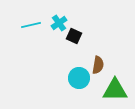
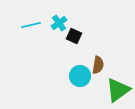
cyan circle: moved 1 px right, 2 px up
green triangle: moved 3 px right; rotated 36 degrees counterclockwise
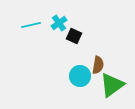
green triangle: moved 6 px left, 5 px up
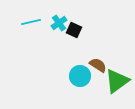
cyan line: moved 3 px up
black square: moved 6 px up
brown semicircle: rotated 66 degrees counterclockwise
green triangle: moved 5 px right, 4 px up
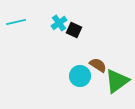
cyan line: moved 15 px left
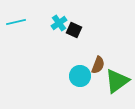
brown semicircle: rotated 78 degrees clockwise
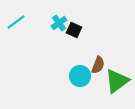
cyan line: rotated 24 degrees counterclockwise
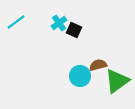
brown semicircle: rotated 126 degrees counterclockwise
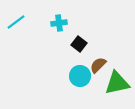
cyan cross: rotated 28 degrees clockwise
black square: moved 5 px right, 14 px down; rotated 14 degrees clockwise
brown semicircle: rotated 30 degrees counterclockwise
green triangle: moved 2 px down; rotated 24 degrees clockwise
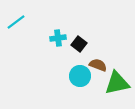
cyan cross: moved 1 px left, 15 px down
brown semicircle: rotated 66 degrees clockwise
